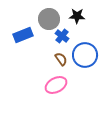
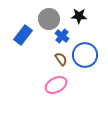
black star: moved 2 px right
blue rectangle: rotated 30 degrees counterclockwise
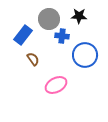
blue cross: rotated 32 degrees counterclockwise
brown semicircle: moved 28 px left
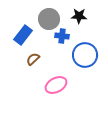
brown semicircle: rotated 96 degrees counterclockwise
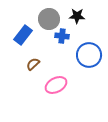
black star: moved 2 px left
blue circle: moved 4 px right
brown semicircle: moved 5 px down
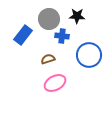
brown semicircle: moved 15 px right, 5 px up; rotated 24 degrees clockwise
pink ellipse: moved 1 px left, 2 px up
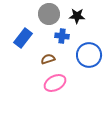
gray circle: moved 5 px up
blue rectangle: moved 3 px down
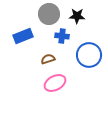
blue rectangle: moved 2 px up; rotated 30 degrees clockwise
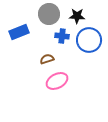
blue rectangle: moved 4 px left, 4 px up
blue circle: moved 15 px up
brown semicircle: moved 1 px left
pink ellipse: moved 2 px right, 2 px up
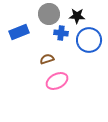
blue cross: moved 1 px left, 3 px up
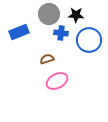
black star: moved 1 px left, 1 px up
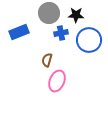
gray circle: moved 1 px up
blue cross: rotated 16 degrees counterclockwise
brown semicircle: moved 1 px down; rotated 56 degrees counterclockwise
pink ellipse: rotated 40 degrees counterclockwise
